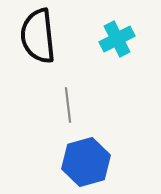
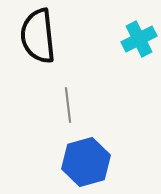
cyan cross: moved 22 px right
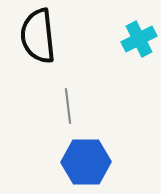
gray line: moved 1 px down
blue hexagon: rotated 15 degrees clockwise
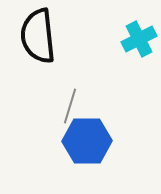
gray line: moved 2 px right; rotated 24 degrees clockwise
blue hexagon: moved 1 px right, 21 px up
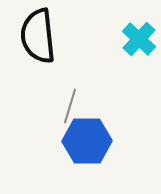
cyan cross: rotated 20 degrees counterclockwise
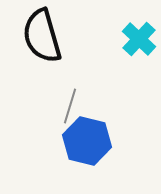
black semicircle: moved 4 px right; rotated 10 degrees counterclockwise
blue hexagon: rotated 15 degrees clockwise
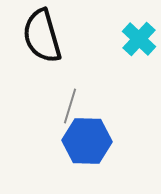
blue hexagon: rotated 12 degrees counterclockwise
